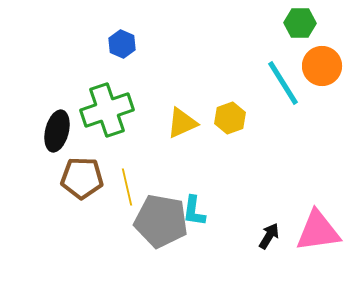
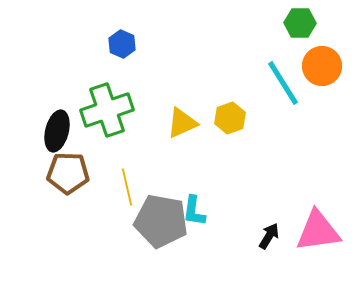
brown pentagon: moved 14 px left, 5 px up
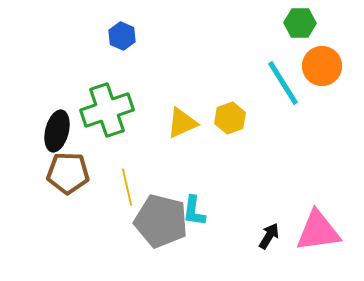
blue hexagon: moved 8 px up
gray pentagon: rotated 4 degrees clockwise
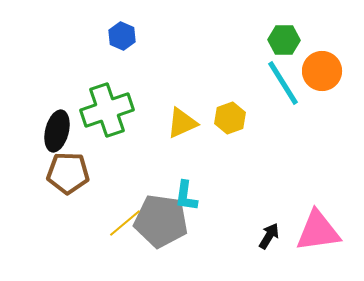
green hexagon: moved 16 px left, 17 px down
orange circle: moved 5 px down
yellow line: moved 2 px left, 36 px down; rotated 63 degrees clockwise
cyan L-shape: moved 8 px left, 15 px up
gray pentagon: rotated 6 degrees counterclockwise
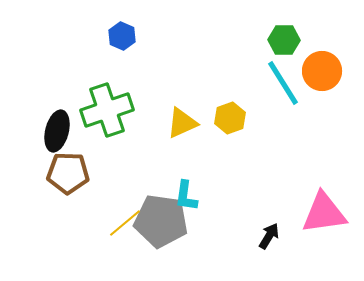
pink triangle: moved 6 px right, 18 px up
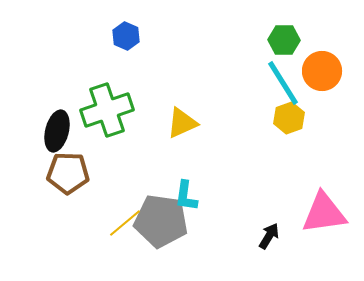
blue hexagon: moved 4 px right
yellow hexagon: moved 59 px right
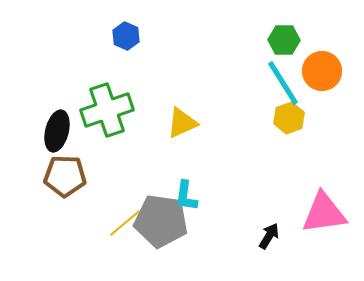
brown pentagon: moved 3 px left, 3 px down
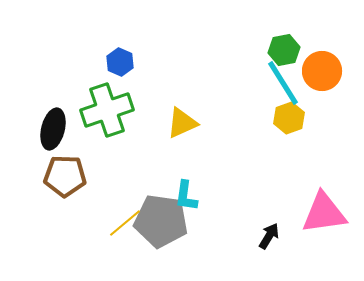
blue hexagon: moved 6 px left, 26 px down
green hexagon: moved 10 px down; rotated 12 degrees counterclockwise
black ellipse: moved 4 px left, 2 px up
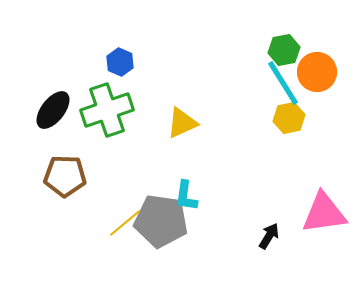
orange circle: moved 5 px left, 1 px down
yellow hexagon: rotated 8 degrees clockwise
black ellipse: moved 19 px up; rotated 24 degrees clockwise
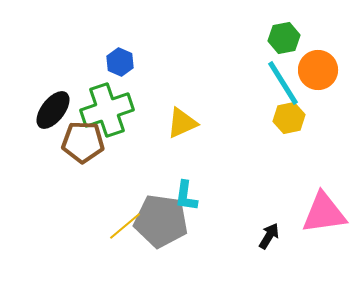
green hexagon: moved 12 px up
orange circle: moved 1 px right, 2 px up
brown pentagon: moved 18 px right, 34 px up
yellow line: moved 3 px down
